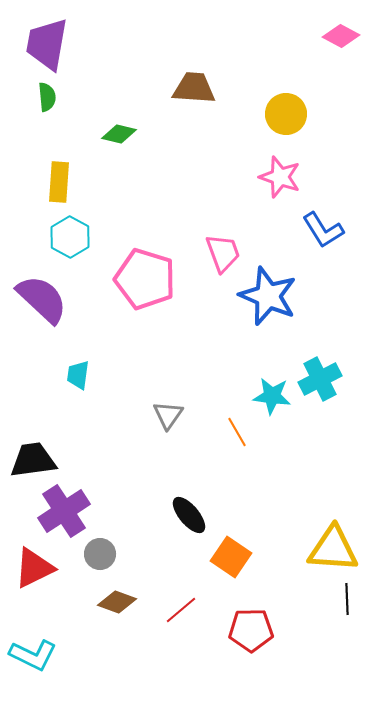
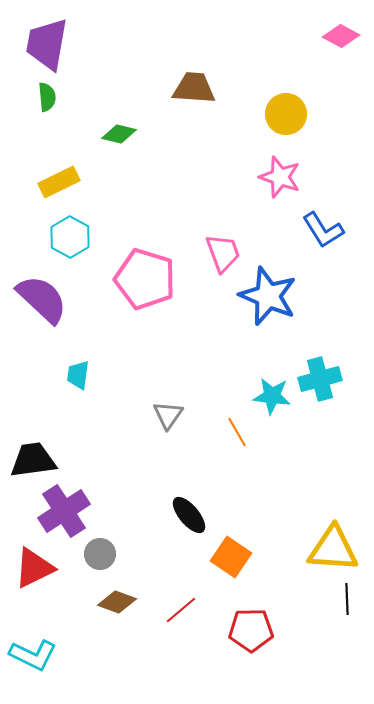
yellow rectangle: rotated 60 degrees clockwise
cyan cross: rotated 12 degrees clockwise
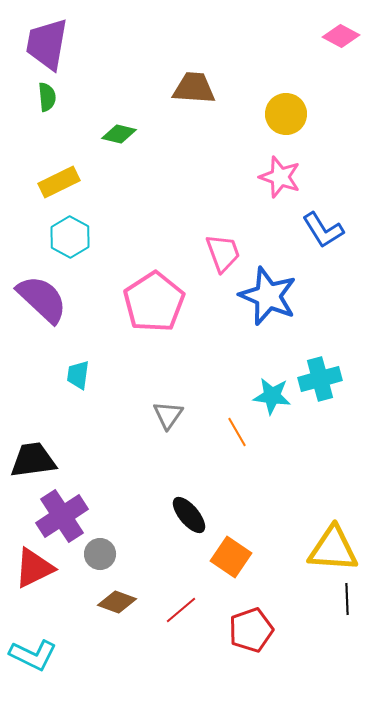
pink pentagon: moved 9 px right, 23 px down; rotated 22 degrees clockwise
purple cross: moved 2 px left, 5 px down
red pentagon: rotated 18 degrees counterclockwise
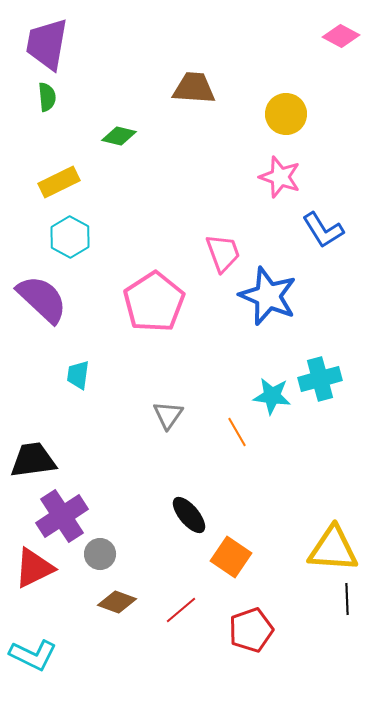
green diamond: moved 2 px down
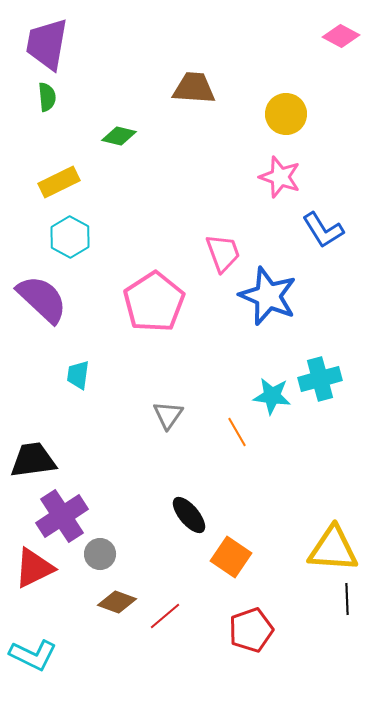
red line: moved 16 px left, 6 px down
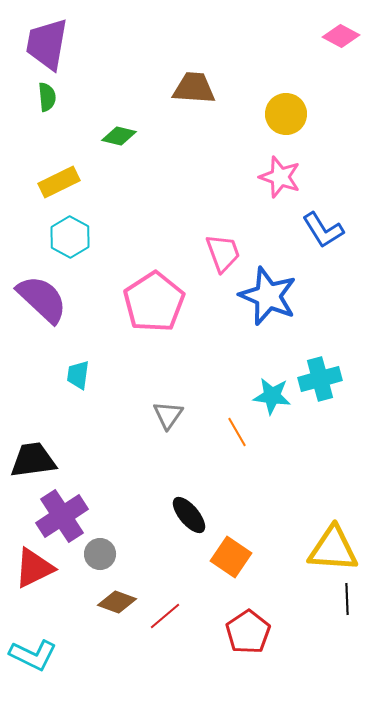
red pentagon: moved 3 px left, 2 px down; rotated 15 degrees counterclockwise
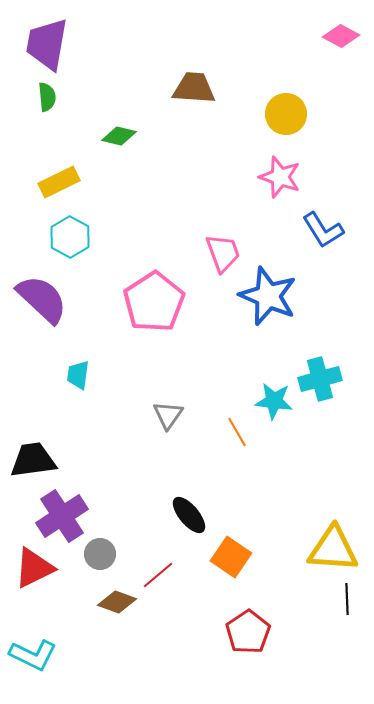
cyan star: moved 2 px right, 5 px down
red line: moved 7 px left, 41 px up
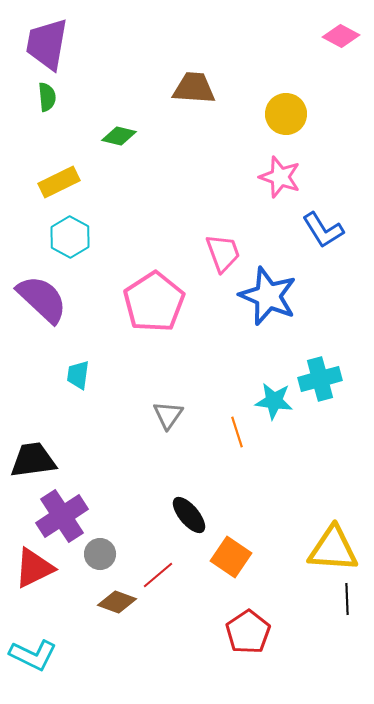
orange line: rotated 12 degrees clockwise
